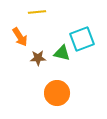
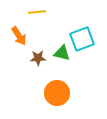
orange arrow: moved 1 px left, 1 px up
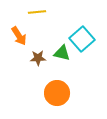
cyan square: rotated 20 degrees counterclockwise
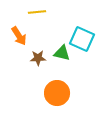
cyan square: rotated 25 degrees counterclockwise
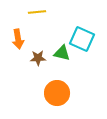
orange arrow: moved 1 px left, 3 px down; rotated 24 degrees clockwise
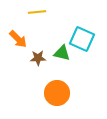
orange arrow: rotated 36 degrees counterclockwise
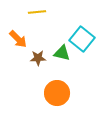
cyan square: rotated 15 degrees clockwise
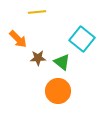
green triangle: moved 9 px down; rotated 24 degrees clockwise
orange circle: moved 1 px right, 2 px up
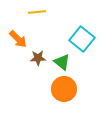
orange circle: moved 6 px right, 2 px up
